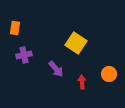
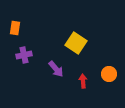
red arrow: moved 1 px right, 1 px up
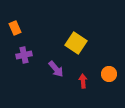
orange rectangle: rotated 32 degrees counterclockwise
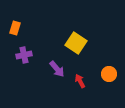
orange rectangle: rotated 40 degrees clockwise
purple arrow: moved 1 px right
red arrow: moved 3 px left; rotated 24 degrees counterclockwise
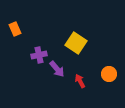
orange rectangle: moved 1 px down; rotated 40 degrees counterclockwise
purple cross: moved 15 px right
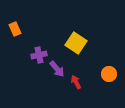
red arrow: moved 4 px left, 1 px down
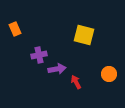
yellow square: moved 8 px right, 8 px up; rotated 20 degrees counterclockwise
purple arrow: rotated 60 degrees counterclockwise
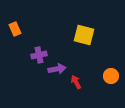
orange circle: moved 2 px right, 2 px down
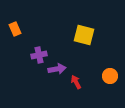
orange circle: moved 1 px left
